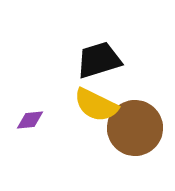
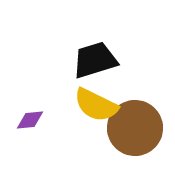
black trapezoid: moved 4 px left
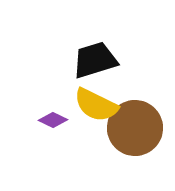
purple diamond: moved 23 px right; rotated 32 degrees clockwise
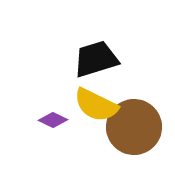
black trapezoid: moved 1 px right, 1 px up
brown circle: moved 1 px left, 1 px up
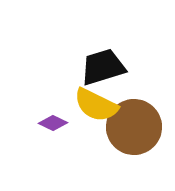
black trapezoid: moved 7 px right, 8 px down
purple diamond: moved 3 px down
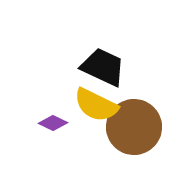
black trapezoid: rotated 42 degrees clockwise
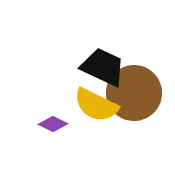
purple diamond: moved 1 px down
brown circle: moved 34 px up
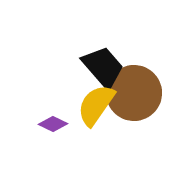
black trapezoid: rotated 24 degrees clockwise
yellow semicircle: rotated 99 degrees clockwise
